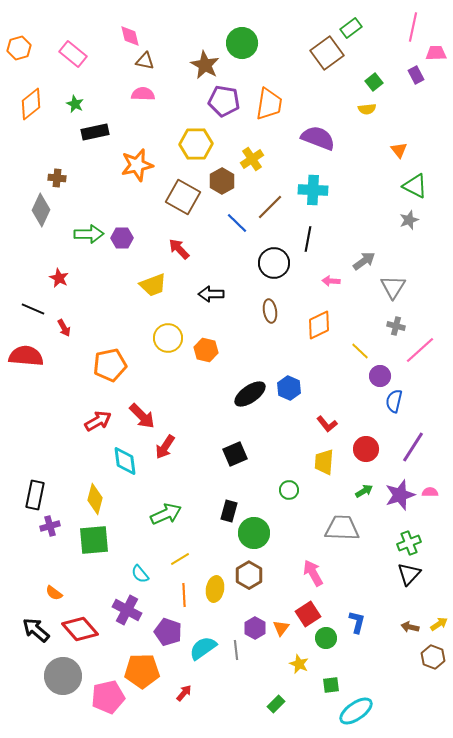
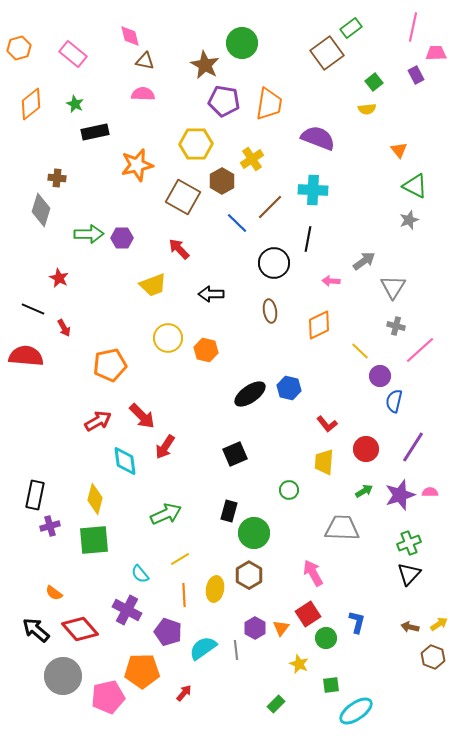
gray diamond at (41, 210): rotated 8 degrees counterclockwise
blue hexagon at (289, 388): rotated 10 degrees counterclockwise
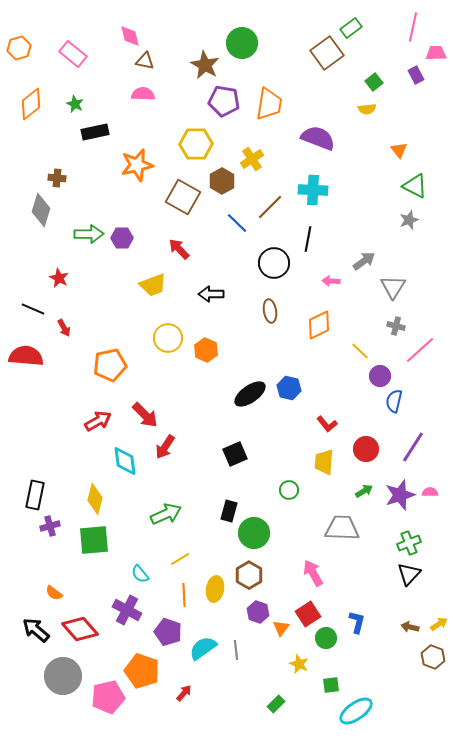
orange hexagon at (206, 350): rotated 10 degrees clockwise
red arrow at (142, 416): moved 3 px right, 1 px up
purple hexagon at (255, 628): moved 3 px right, 16 px up; rotated 10 degrees counterclockwise
orange pentagon at (142, 671): rotated 20 degrees clockwise
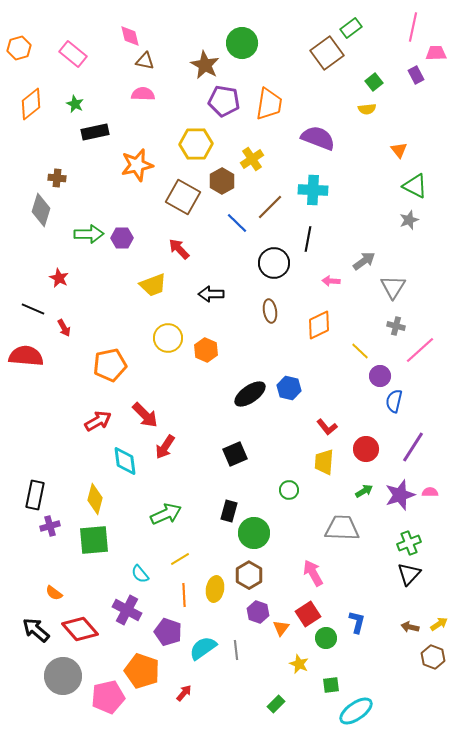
red L-shape at (327, 424): moved 3 px down
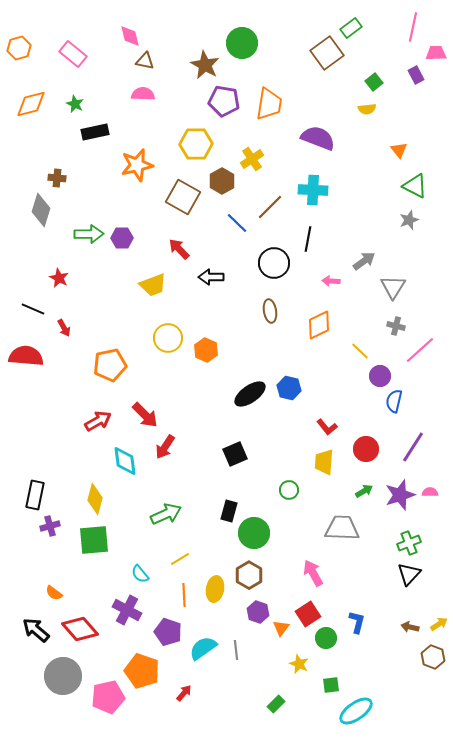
orange diamond at (31, 104): rotated 24 degrees clockwise
black arrow at (211, 294): moved 17 px up
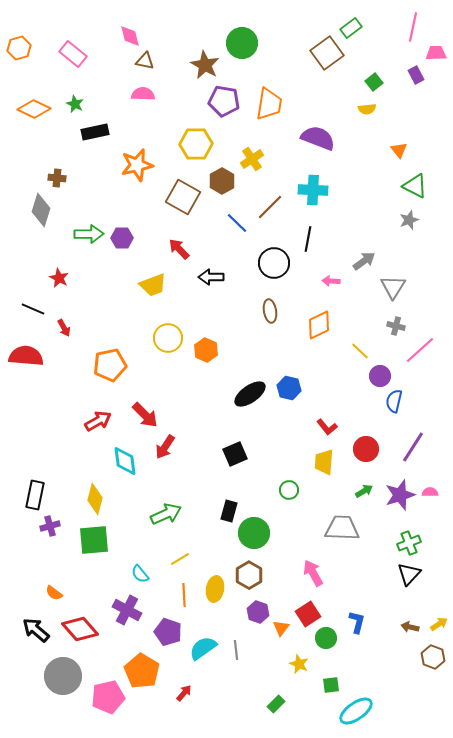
orange diamond at (31, 104): moved 3 px right, 5 px down; rotated 40 degrees clockwise
orange pentagon at (142, 671): rotated 12 degrees clockwise
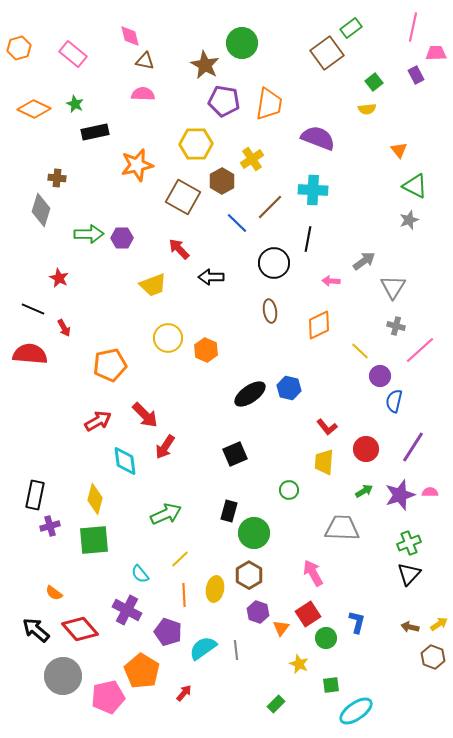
red semicircle at (26, 356): moved 4 px right, 2 px up
yellow line at (180, 559): rotated 12 degrees counterclockwise
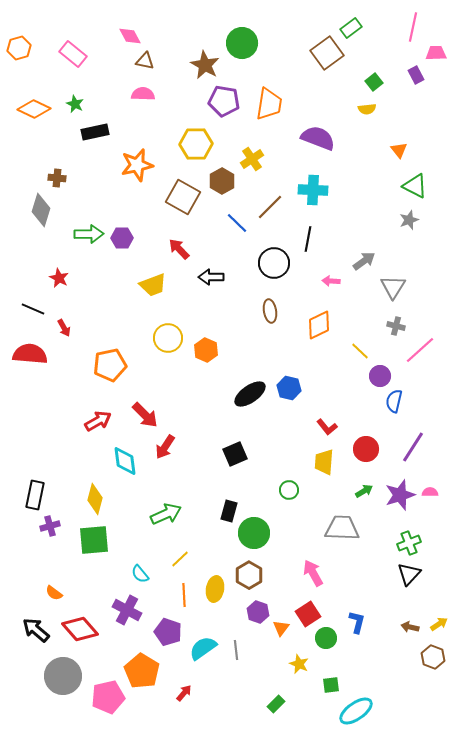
pink diamond at (130, 36): rotated 15 degrees counterclockwise
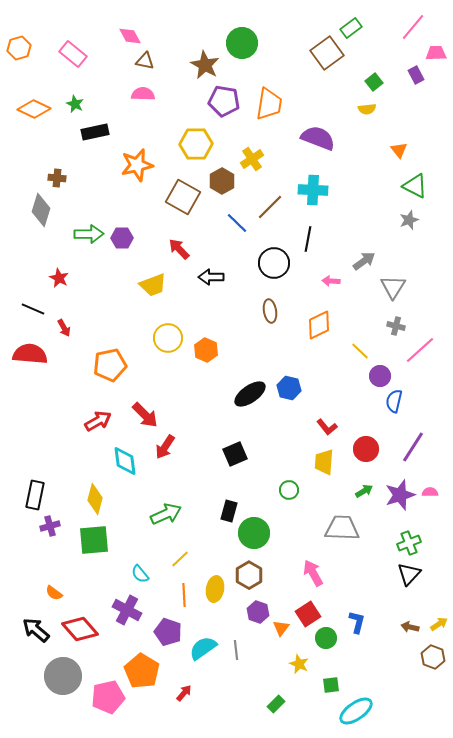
pink line at (413, 27): rotated 28 degrees clockwise
